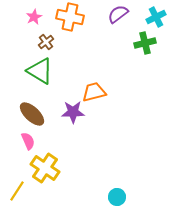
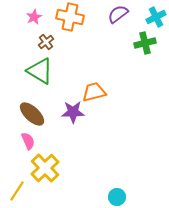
yellow cross: rotated 12 degrees clockwise
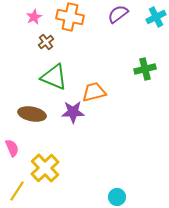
green cross: moved 26 px down
green triangle: moved 14 px right, 6 px down; rotated 8 degrees counterclockwise
brown ellipse: rotated 32 degrees counterclockwise
pink semicircle: moved 16 px left, 7 px down
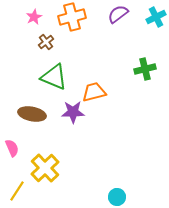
orange cross: moved 2 px right; rotated 28 degrees counterclockwise
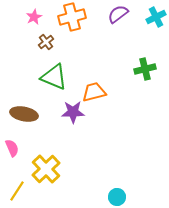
brown ellipse: moved 8 px left
yellow cross: moved 1 px right, 1 px down
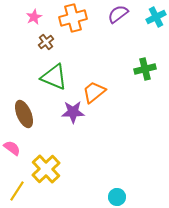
orange cross: moved 1 px right, 1 px down
orange trapezoid: rotated 25 degrees counterclockwise
brown ellipse: rotated 56 degrees clockwise
pink semicircle: rotated 30 degrees counterclockwise
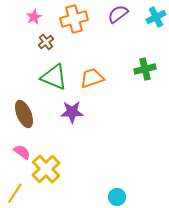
orange cross: moved 1 px right, 1 px down
orange trapezoid: moved 2 px left, 14 px up; rotated 20 degrees clockwise
purple star: moved 1 px left
pink semicircle: moved 10 px right, 4 px down
yellow line: moved 2 px left, 2 px down
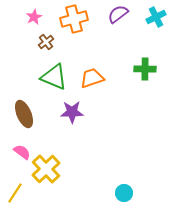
green cross: rotated 15 degrees clockwise
cyan circle: moved 7 px right, 4 px up
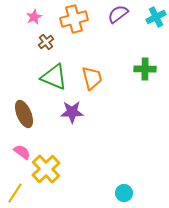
orange trapezoid: rotated 95 degrees clockwise
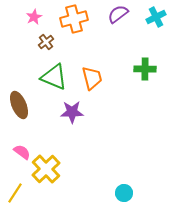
brown ellipse: moved 5 px left, 9 px up
